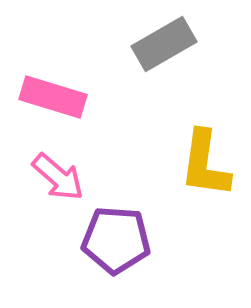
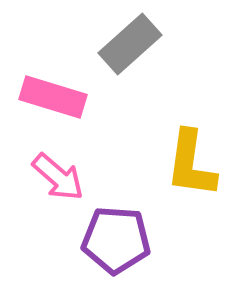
gray rectangle: moved 34 px left; rotated 12 degrees counterclockwise
yellow L-shape: moved 14 px left
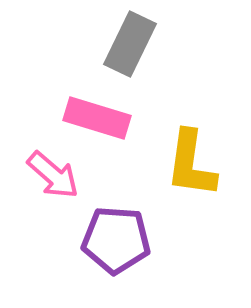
gray rectangle: rotated 22 degrees counterclockwise
pink rectangle: moved 44 px right, 21 px down
pink arrow: moved 5 px left, 2 px up
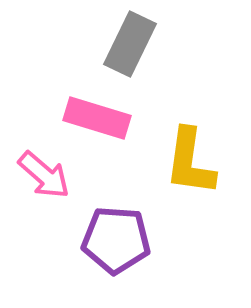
yellow L-shape: moved 1 px left, 2 px up
pink arrow: moved 9 px left
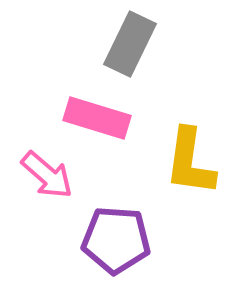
pink arrow: moved 3 px right
